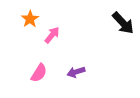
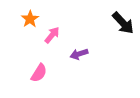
purple arrow: moved 3 px right, 18 px up
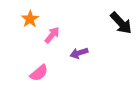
black arrow: moved 2 px left
purple arrow: moved 1 px up
pink semicircle: rotated 18 degrees clockwise
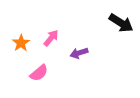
orange star: moved 9 px left, 24 px down
black arrow: rotated 15 degrees counterclockwise
pink arrow: moved 1 px left, 3 px down
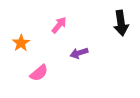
black arrow: rotated 50 degrees clockwise
pink arrow: moved 8 px right, 13 px up
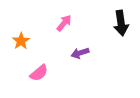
pink arrow: moved 5 px right, 2 px up
orange star: moved 2 px up
purple arrow: moved 1 px right
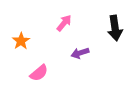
black arrow: moved 6 px left, 5 px down
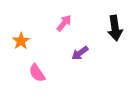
purple arrow: rotated 18 degrees counterclockwise
pink semicircle: moved 2 px left; rotated 96 degrees clockwise
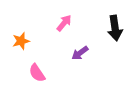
orange star: rotated 18 degrees clockwise
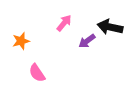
black arrow: moved 5 px left, 1 px up; rotated 110 degrees clockwise
purple arrow: moved 7 px right, 12 px up
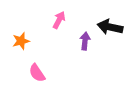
pink arrow: moved 5 px left, 3 px up; rotated 12 degrees counterclockwise
purple arrow: moved 2 px left; rotated 132 degrees clockwise
